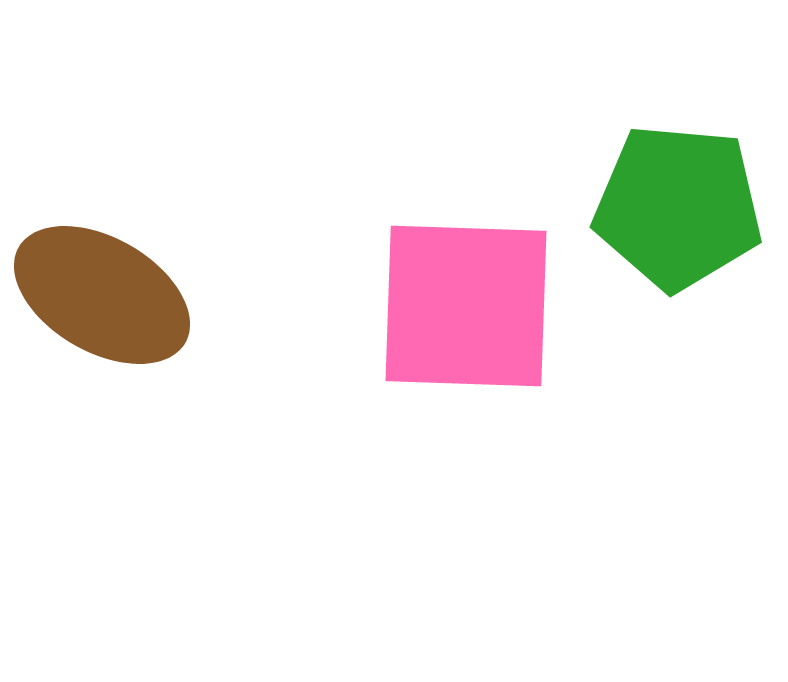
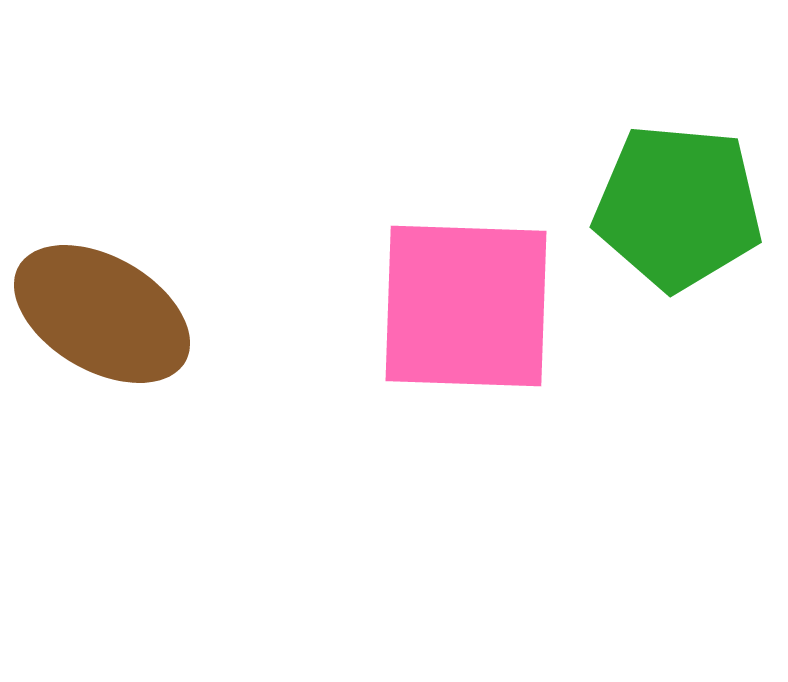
brown ellipse: moved 19 px down
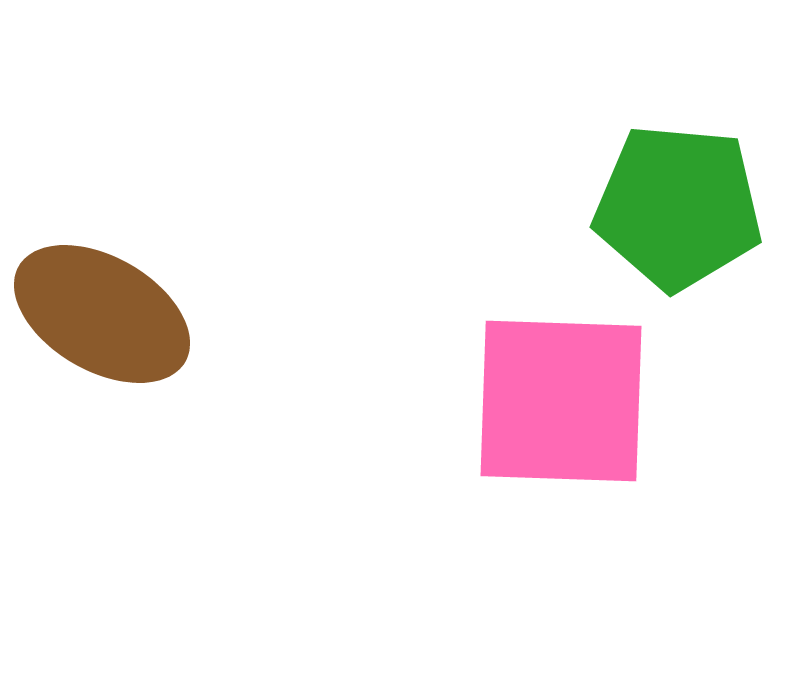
pink square: moved 95 px right, 95 px down
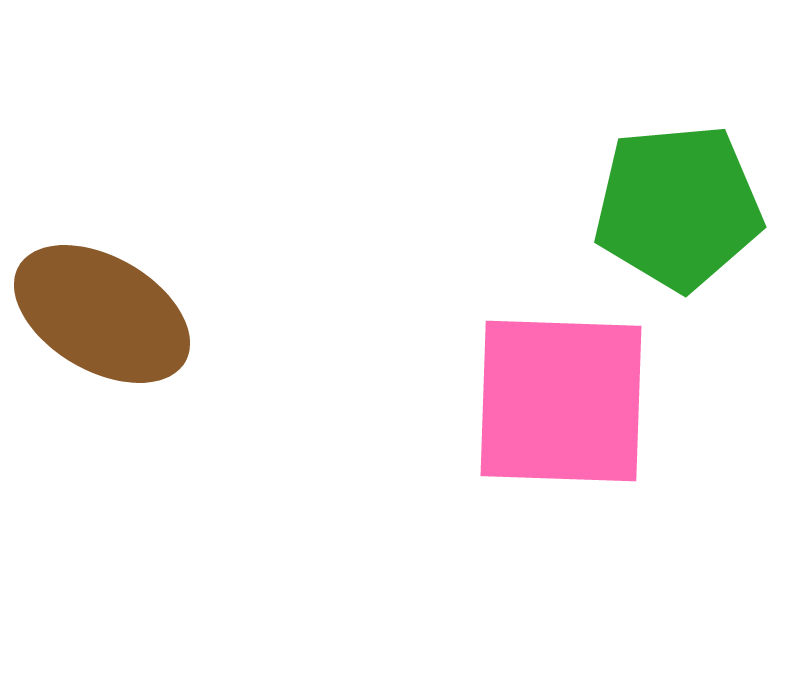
green pentagon: rotated 10 degrees counterclockwise
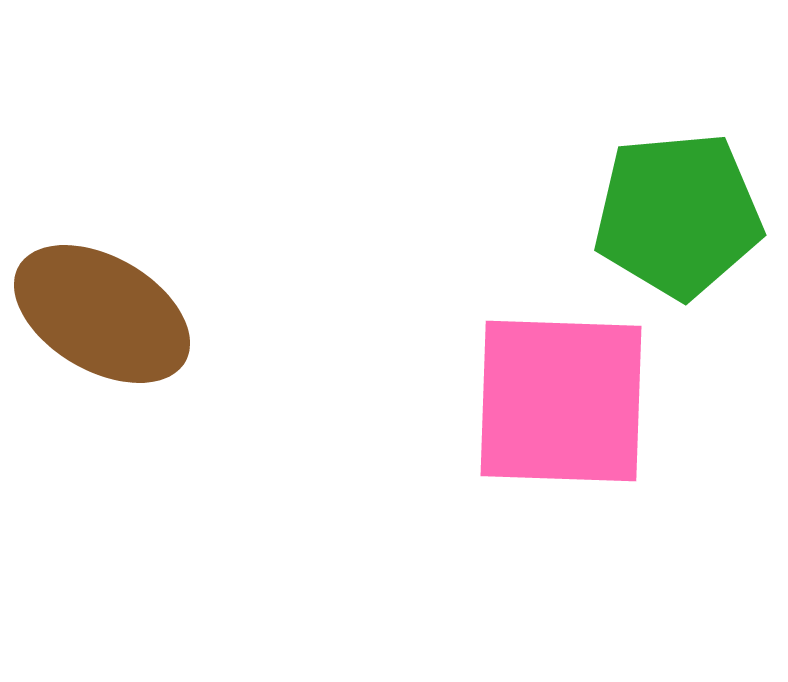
green pentagon: moved 8 px down
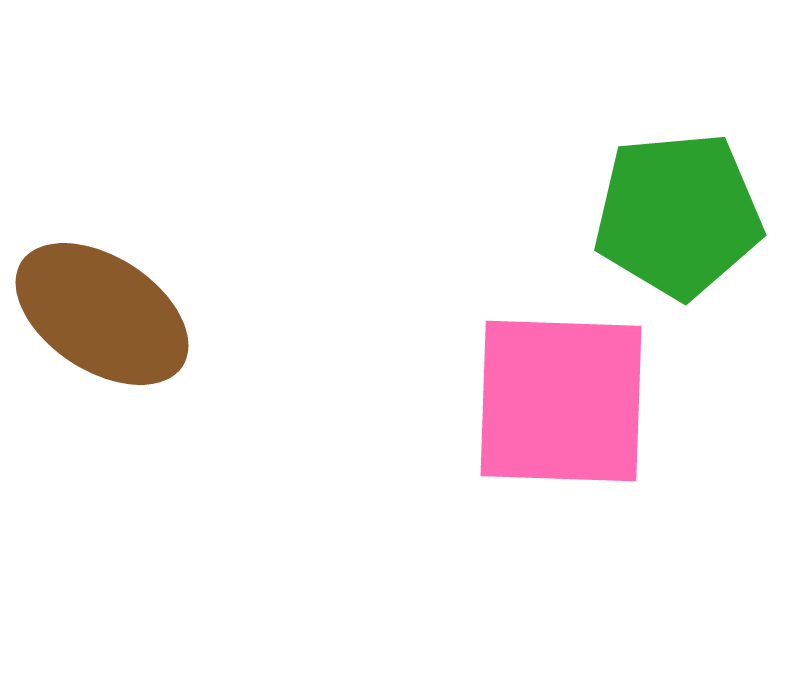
brown ellipse: rotated 3 degrees clockwise
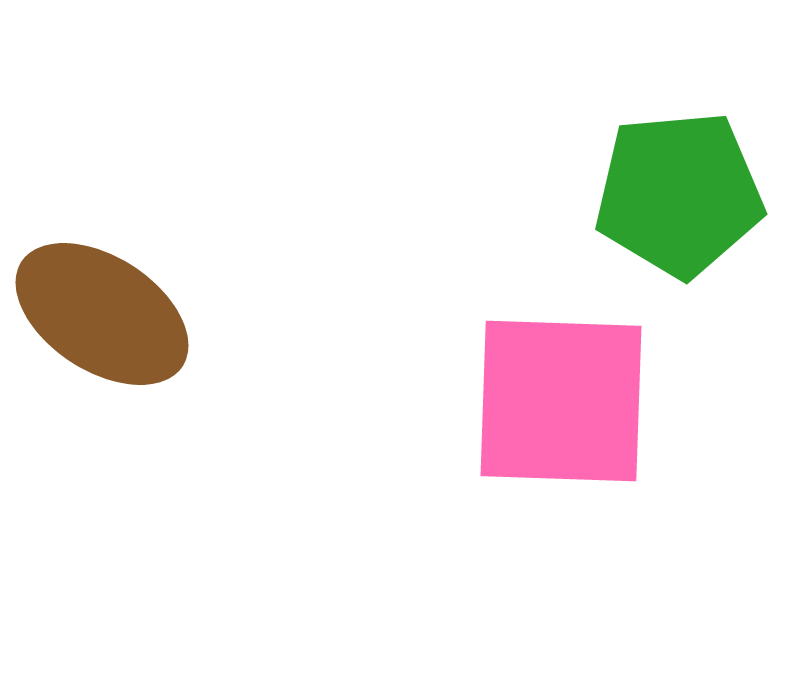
green pentagon: moved 1 px right, 21 px up
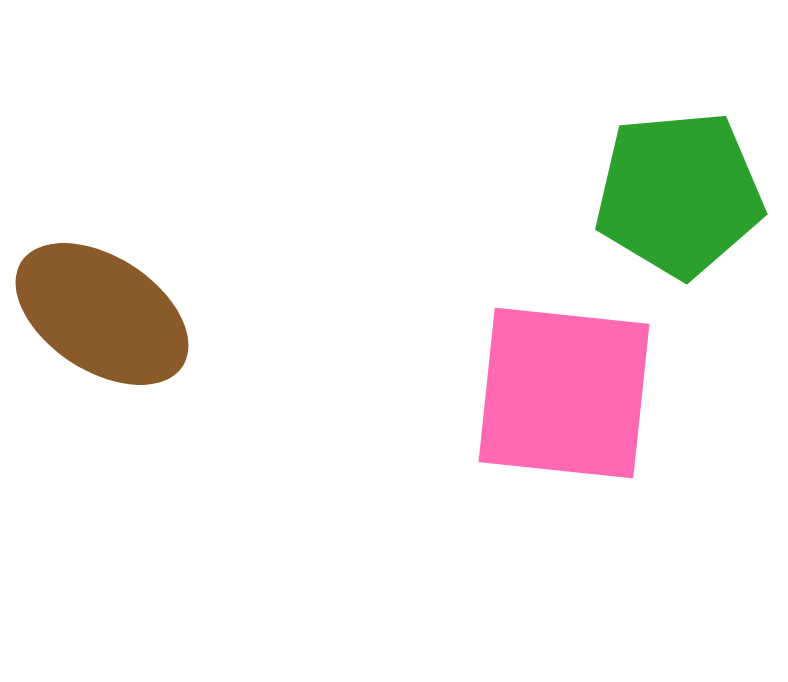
pink square: moved 3 px right, 8 px up; rotated 4 degrees clockwise
